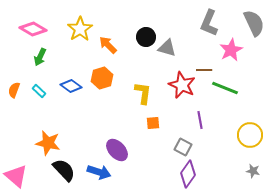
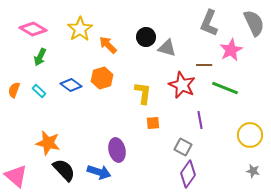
brown line: moved 5 px up
blue diamond: moved 1 px up
purple ellipse: rotated 30 degrees clockwise
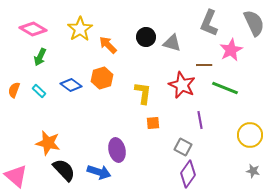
gray triangle: moved 5 px right, 5 px up
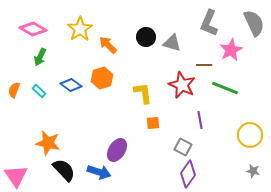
yellow L-shape: rotated 15 degrees counterclockwise
purple ellipse: rotated 45 degrees clockwise
pink triangle: rotated 15 degrees clockwise
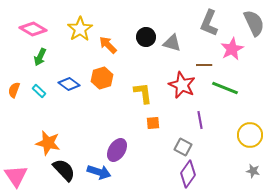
pink star: moved 1 px right, 1 px up
blue diamond: moved 2 px left, 1 px up
